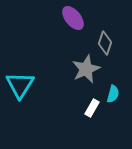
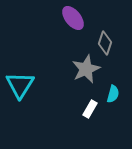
white rectangle: moved 2 px left, 1 px down
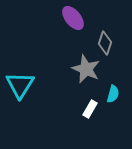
gray star: rotated 24 degrees counterclockwise
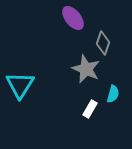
gray diamond: moved 2 px left
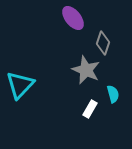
gray star: moved 1 px down
cyan triangle: rotated 12 degrees clockwise
cyan semicircle: rotated 30 degrees counterclockwise
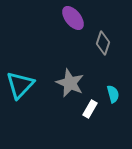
gray star: moved 16 px left, 13 px down
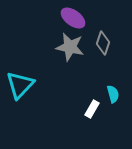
purple ellipse: rotated 15 degrees counterclockwise
gray star: moved 36 px up; rotated 12 degrees counterclockwise
white rectangle: moved 2 px right
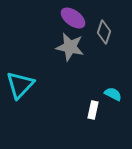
gray diamond: moved 1 px right, 11 px up
cyan semicircle: rotated 48 degrees counterclockwise
white rectangle: moved 1 px right, 1 px down; rotated 18 degrees counterclockwise
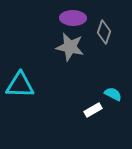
purple ellipse: rotated 35 degrees counterclockwise
cyan triangle: rotated 48 degrees clockwise
white rectangle: rotated 48 degrees clockwise
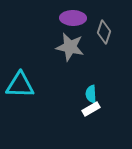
cyan semicircle: moved 22 px left; rotated 120 degrees counterclockwise
white rectangle: moved 2 px left, 1 px up
